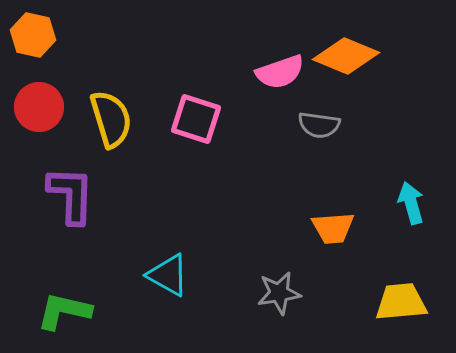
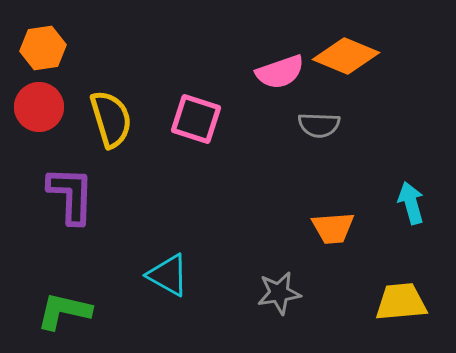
orange hexagon: moved 10 px right, 13 px down; rotated 21 degrees counterclockwise
gray semicircle: rotated 6 degrees counterclockwise
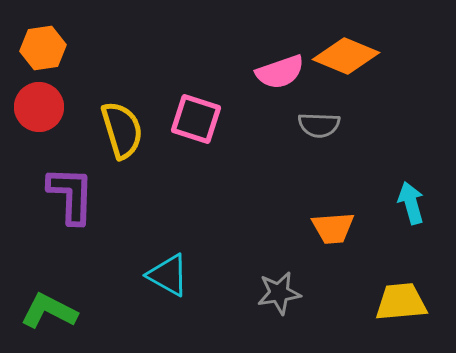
yellow semicircle: moved 11 px right, 11 px down
green L-shape: moved 15 px left; rotated 14 degrees clockwise
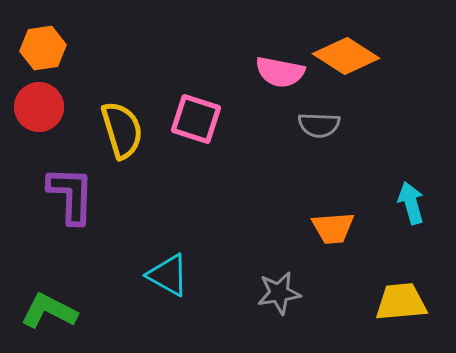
orange diamond: rotated 10 degrees clockwise
pink semicircle: rotated 30 degrees clockwise
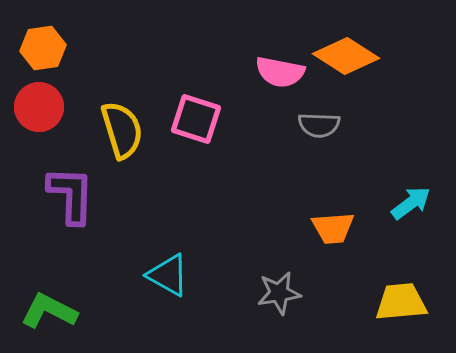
cyan arrow: rotated 69 degrees clockwise
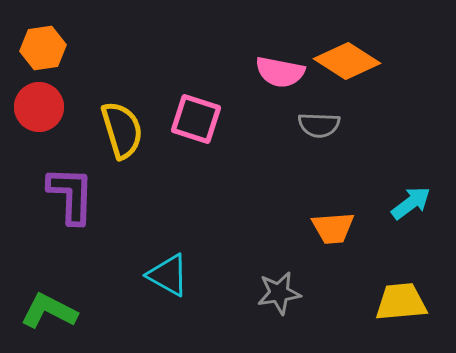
orange diamond: moved 1 px right, 5 px down
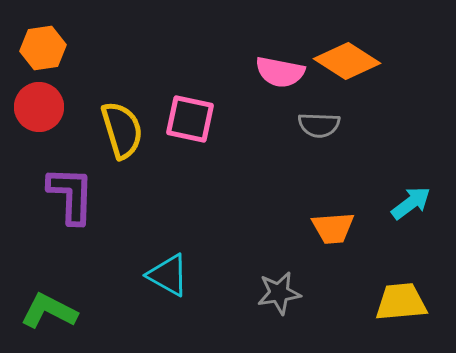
pink square: moved 6 px left; rotated 6 degrees counterclockwise
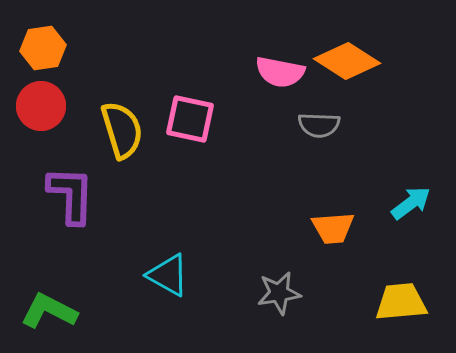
red circle: moved 2 px right, 1 px up
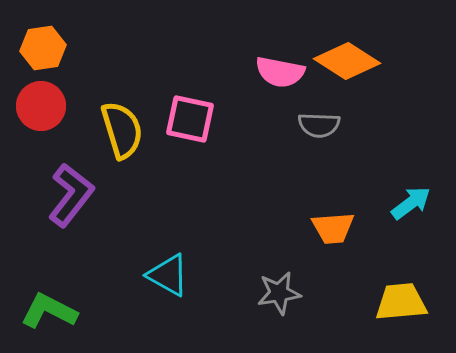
purple L-shape: rotated 36 degrees clockwise
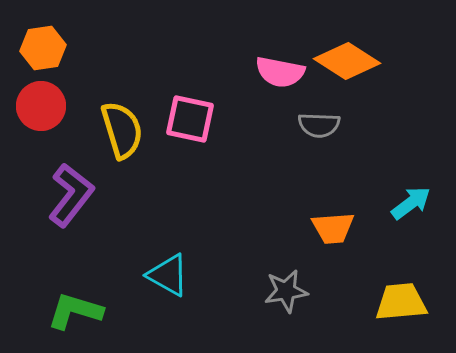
gray star: moved 7 px right, 2 px up
green L-shape: moved 26 px right; rotated 10 degrees counterclockwise
